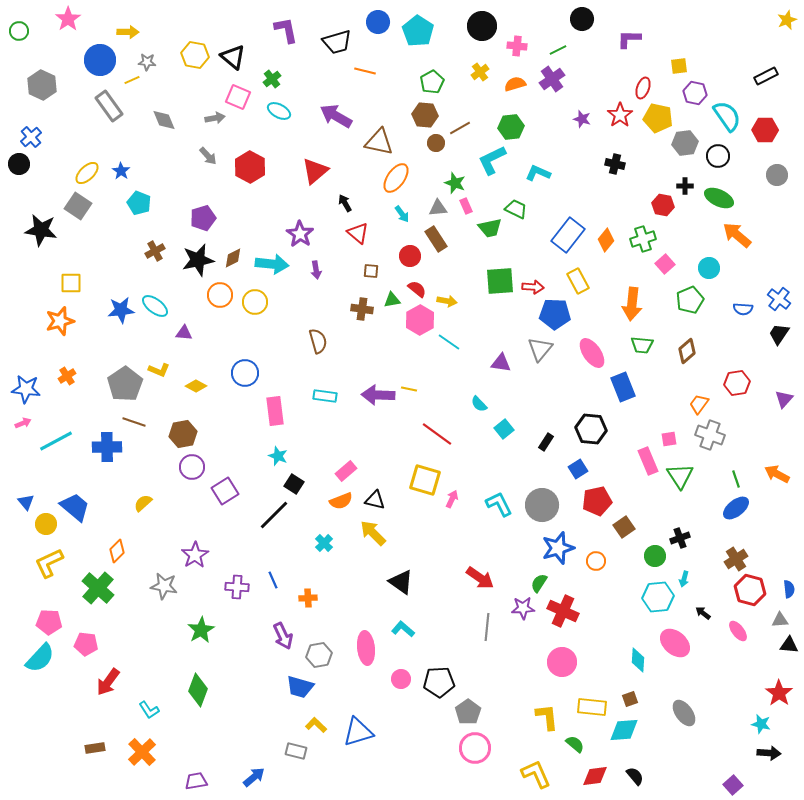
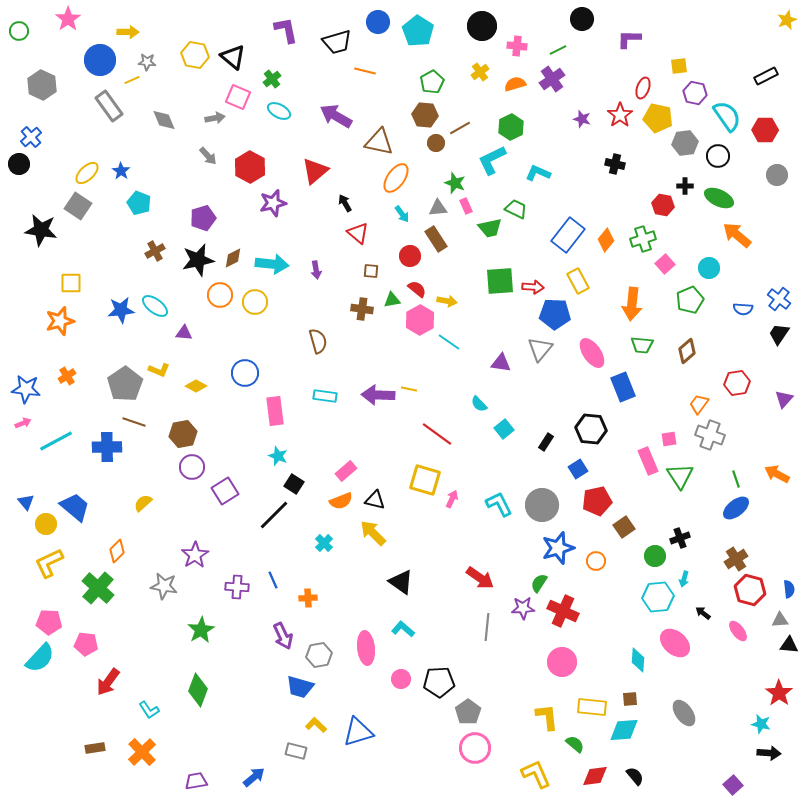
green hexagon at (511, 127): rotated 20 degrees counterclockwise
purple star at (300, 234): moved 27 px left, 31 px up; rotated 24 degrees clockwise
brown square at (630, 699): rotated 14 degrees clockwise
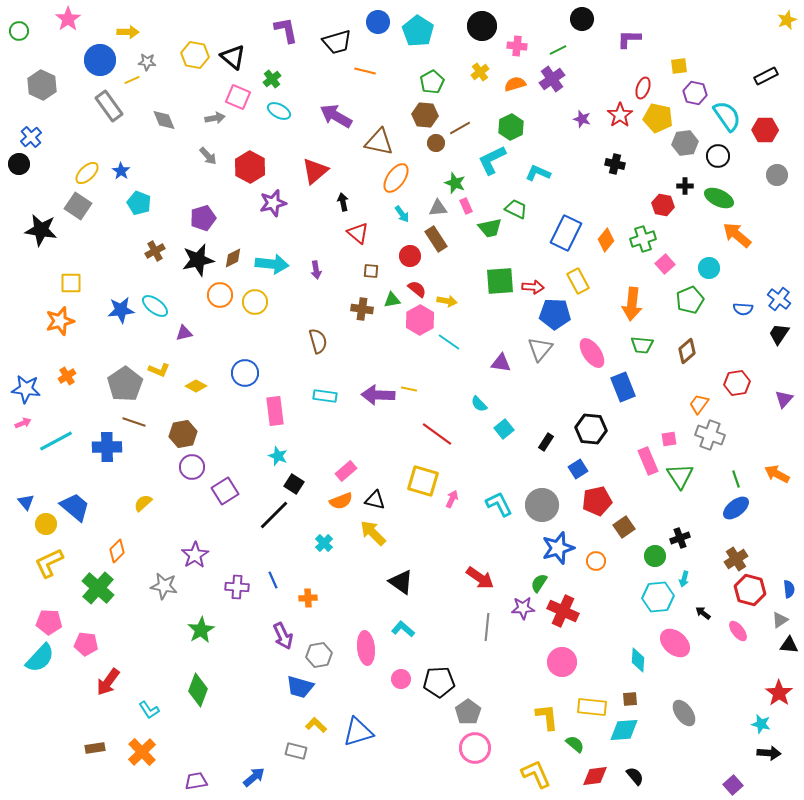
black arrow at (345, 203): moved 2 px left, 1 px up; rotated 18 degrees clockwise
blue rectangle at (568, 235): moved 2 px left, 2 px up; rotated 12 degrees counterclockwise
purple triangle at (184, 333): rotated 18 degrees counterclockwise
yellow square at (425, 480): moved 2 px left, 1 px down
gray triangle at (780, 620): rotated 30 degrees counterclockwise
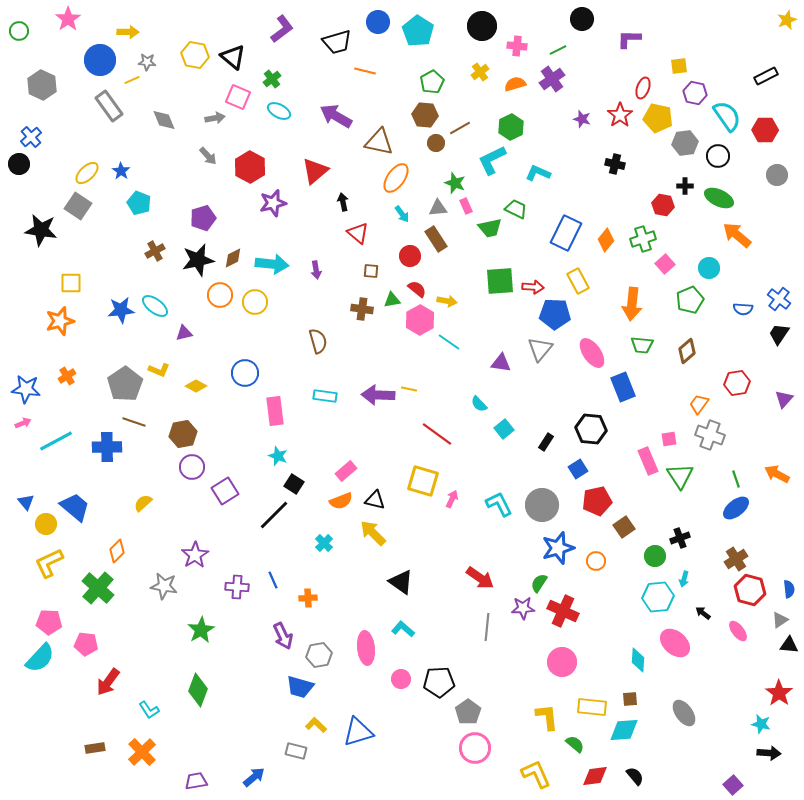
purple L-shape at (286, 30): moved 4 px left, 1 px up; rotated 64 degrees clockwise
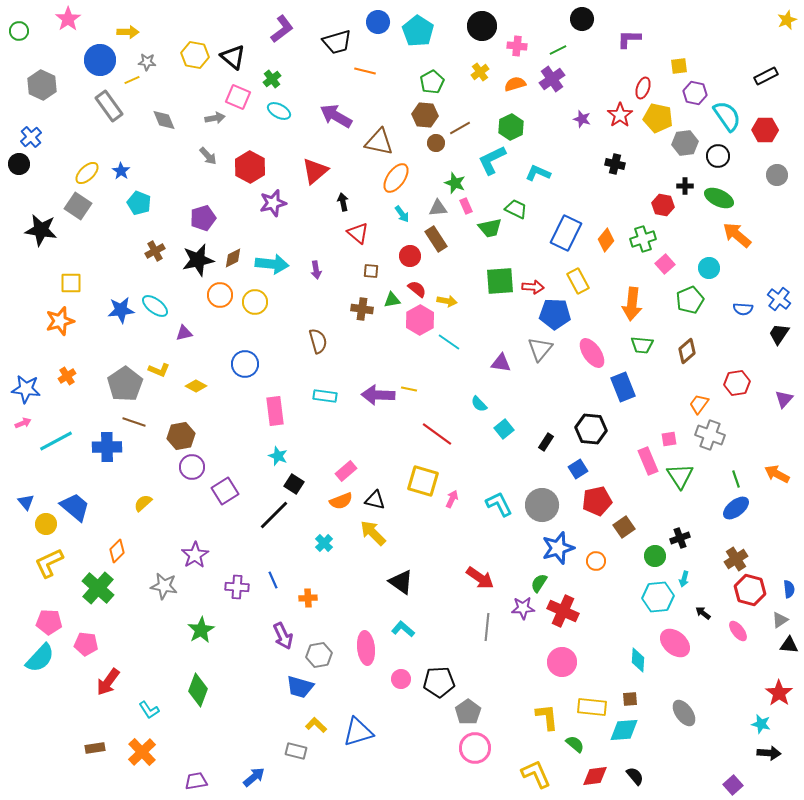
blue circle at (245, 373): moved 9 px up
brown hexagon at (183, 434): moved 2 px left, 2 px down
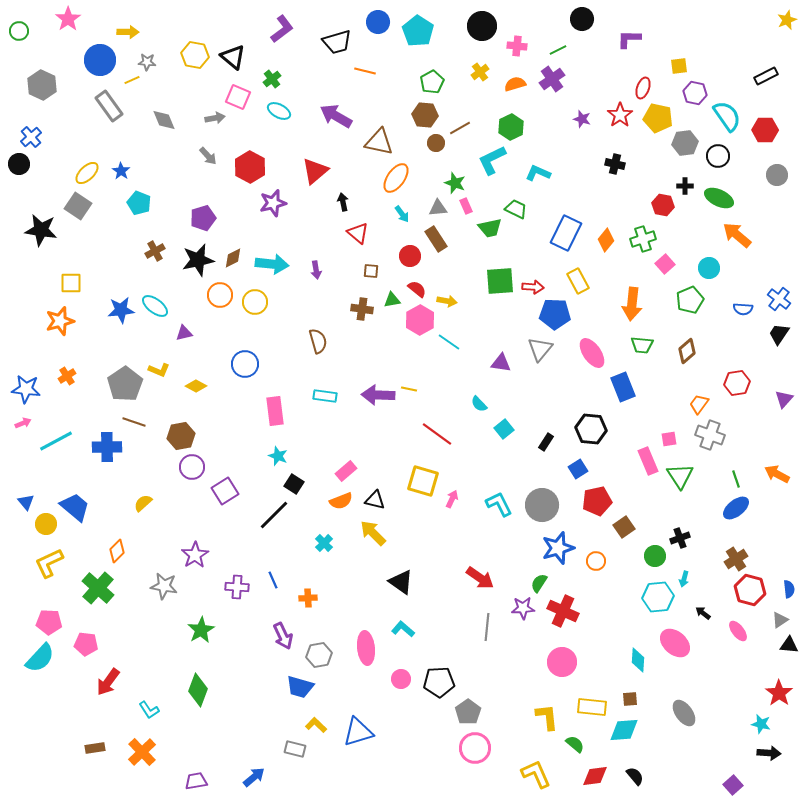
gray rectangle at (296, 751): moved 1 px left, 2 px up
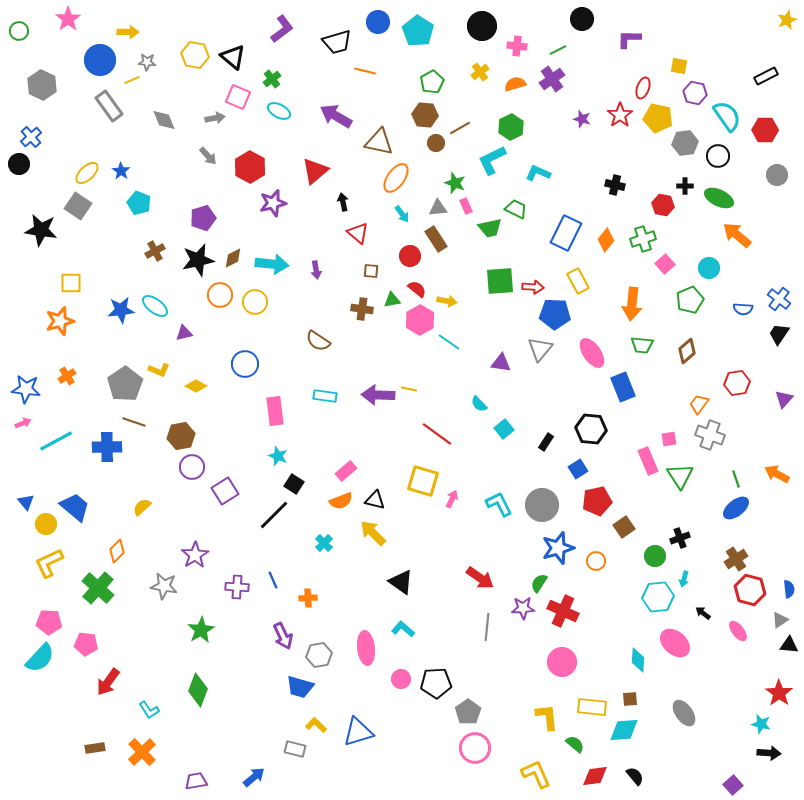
yellow square at (679, 66): rotated 18 degrees clockwise
black cross at (615, 164): moved 21 px down
brown semicircle at (318, 341): rotated 140 degrees clockwise
yellow semicircle at (143, 503): moved 1 px left, 4 px down
black pentagon at (439, 682): moved 3 px left, 1 px down
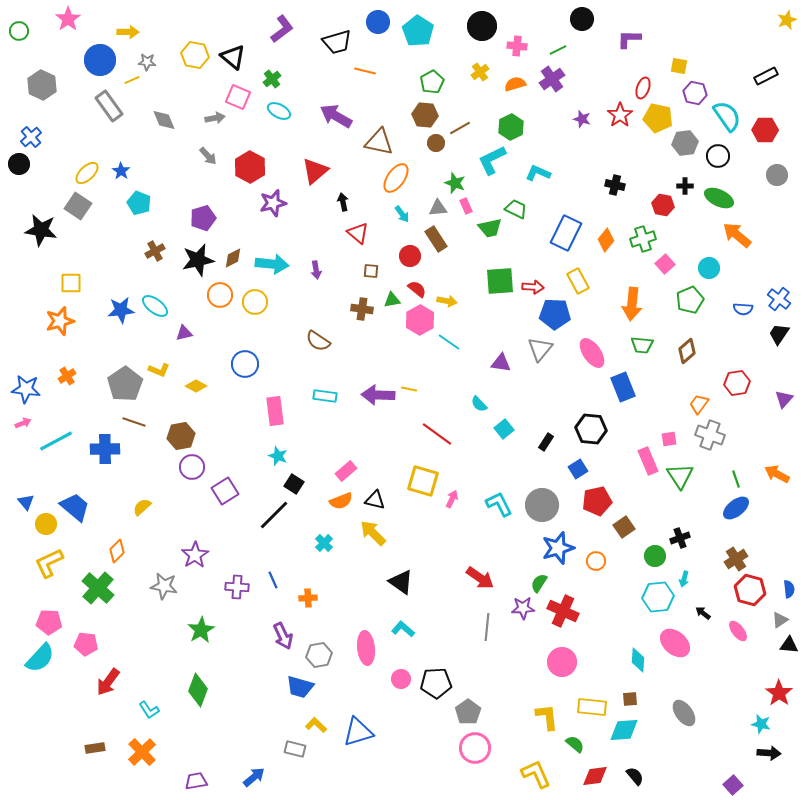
blue cross at (107, 447): moved 2 px left, 2 px down
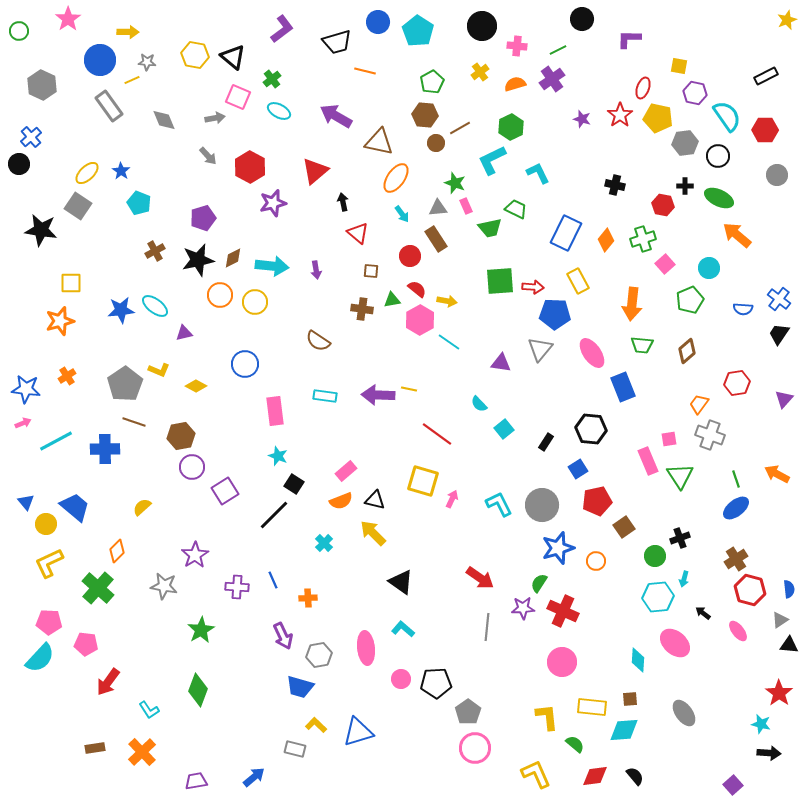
cyan L-shape at (538, 173): rotated 40 degrees clockwise
cyan arrow at (272, 264): moved 2 px down
